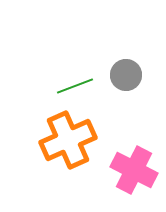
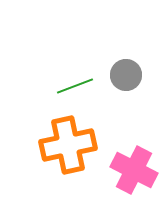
orange cross: moved 5 px down; rotated 12 degrees clockwise
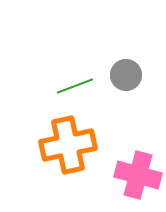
pink cross: moved 4 px right, 5 px down; rotated 12 degrees counterclockwise
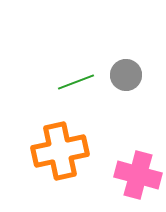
green line: moved 1 px right, 4 px up
orange cross: moved 8 px left, 6 px down
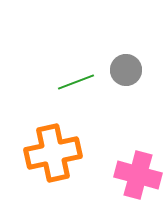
gray circle: moved 5 px up
orange cross: moved 7 px left, 2 px down
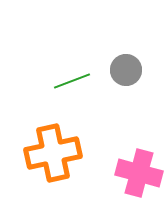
green line: moved 4 px left, 1 px up
pink cross: moved 1 px right, 2 px up
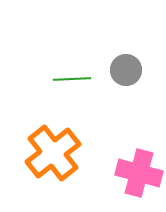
green line: moved 2 px up; rotated 18 degrees clockwise
orange cross: rotated 26 degrees counterclockwise
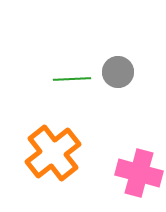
gray circle: moved 8 px left, 2 px down
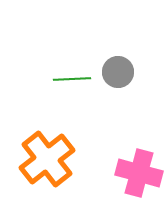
orange cross: moved 6 px left, 6 px down
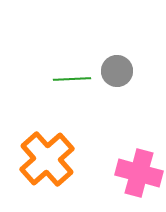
gray circle: moved 1 px left, 1 px up
orange cross: rotated 4 degrees counterclockwise
